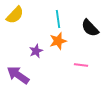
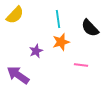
orange star: moved 3 px right, 1 px down
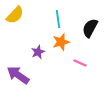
black semicircle: rotated 72 degrees clockwise
purple star: moved 2 px right, 1 px down
pink line: moved 1 px left, 2 px up; rotated 16 degrees clockwise
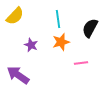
yellow semicircle: moved 1 px down
purple star: moved 7 px left, 7 px up; rotated 24 degrees counterclockwise
pink line: moved 1 px right; rotated 32 degrees counterclockwise
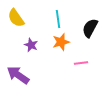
yellow semicircle: moved 1 px right, 2 px down; rotated 102 degrees clockwise
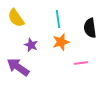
black semicircle: rotated 36 degrees counterclockwise
purple arrow: moved 8 px up
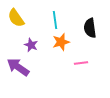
cyan line: moved 3 px left, 1 px down
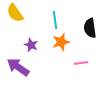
yellow semicircle: moved 1 px left, 5 px up
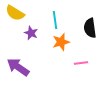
yellow semicircle: rotated 24 degrees counterclockwise
purple star: moved 12 px up
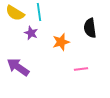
cyan line: moved 16 px left, 8 px up
pink line: moved 6 px down
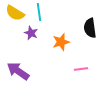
purple arrow: moved 4 px down
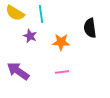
cyan line: moved 2 px right, 2 px down
purple star: moved 1 px left, 3 px down
orange star: rotated 18 degrees clockwise
pink line: moved 19 px left, 3 px down
